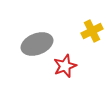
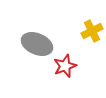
gray ellipse: rotated 44 degrees clockwise
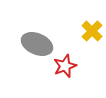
yellow cross: rotated 20 degrees counterclockwise
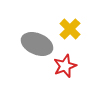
yellow cross: moved 22 px left, 2 px up
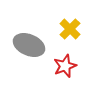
gray ellipse: moved 8 px left, 1 px down
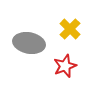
gray ellipse: moved 2 px up; rotated 12 degrees counterclockwise
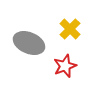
gray ellipse: rotated 12 degrees clockwise
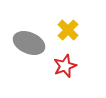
yellow cross: moved 2 px left, 1 px down
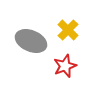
gray ellipse: moved 2 px right, 2 px up
